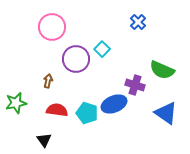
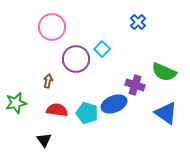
green semicircle: moved 2 px right, 2 px down
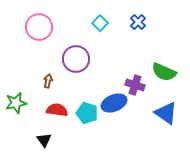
pink circle: moved 13 px left
cyan square: moved 2 px left, 26 px up
blue ellipse: moved 1 px up
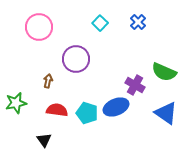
purple cross: rotated 12 degrees clockwise
blue ellipse: moved 2 px right, 4 px down
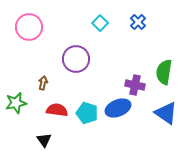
pink circle: moved 10 px left
green semicircle: rotated 75 degrees clockwise
brown arrow: moved 5 px left, 2 px down
purple cross: rotated 18 degrees counterclockwise
blue ellipse: moved 2 px right, 1 px down
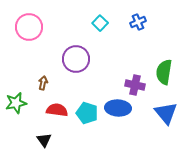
blue cross: rotated 21 degrees clockwise
blue ellipse: rotated 25 degrees clockwise
blue triangle: rotated 15 degrees clockwise
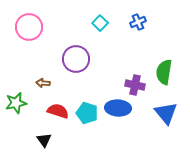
brown arrow: rotated 96 degrees counterclockwise
red semicircle: moved 1 px right, 1 px down; rotated 10 degrees clockwise
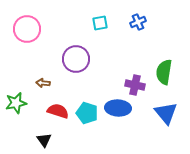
cyan square: rotated 35 degrees clockwise
pink circle: moved 2 px left, 2 px down
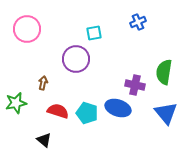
cyan square: moved 6 px left, 10 px down
brown arrow: rotated 96 degrees clockwise
blue ellipse: rotated 15 degrees clockwise
black triangle: rotated 14 degrees counterclockwise
